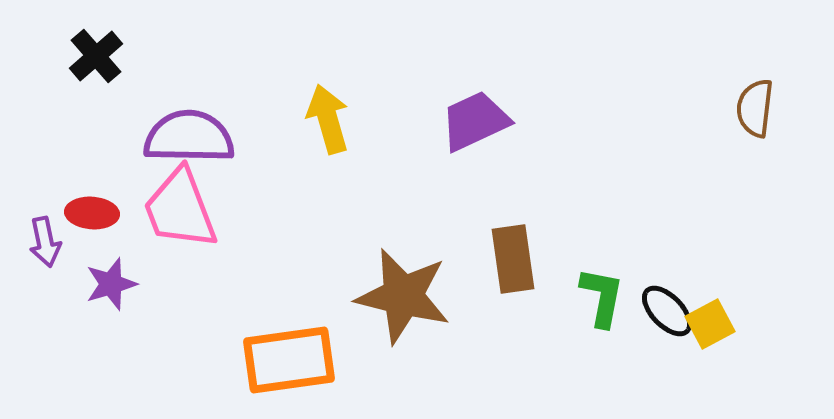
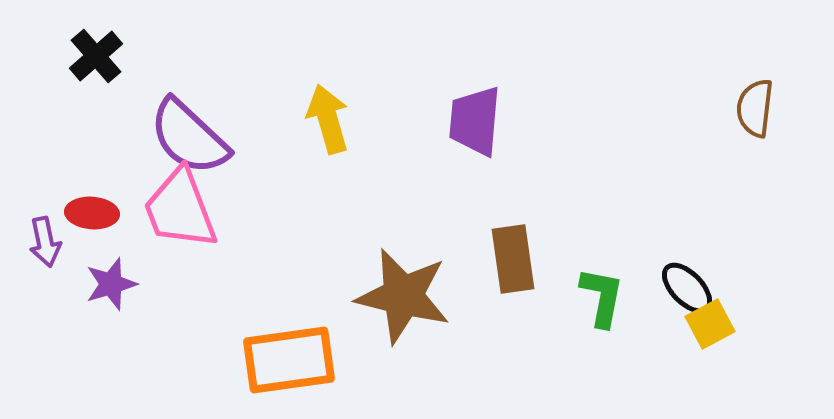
purple trapezoid: rotated 60 degrees counterclockwise
purple semicircle: rotated 138 degrees counterclockwise
black ellipse: moved 20 px right, 23 px up
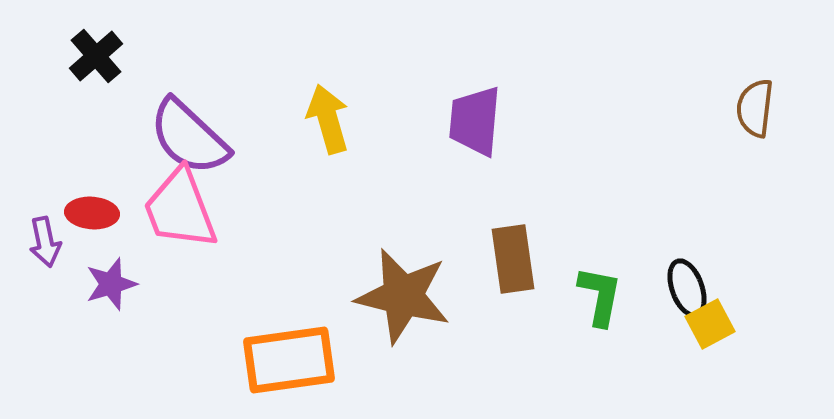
black ellipse: rotated 24 degrees clockwise
green L-shape: moved 2 px left, 1 px up
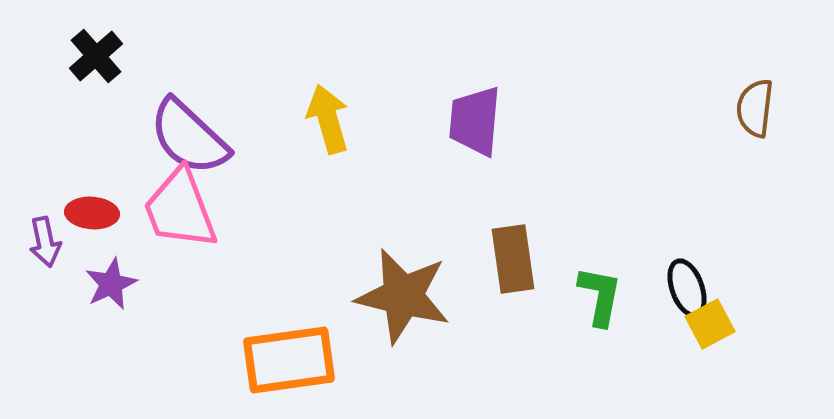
purple star: rotated 8 degrees counterclockwise
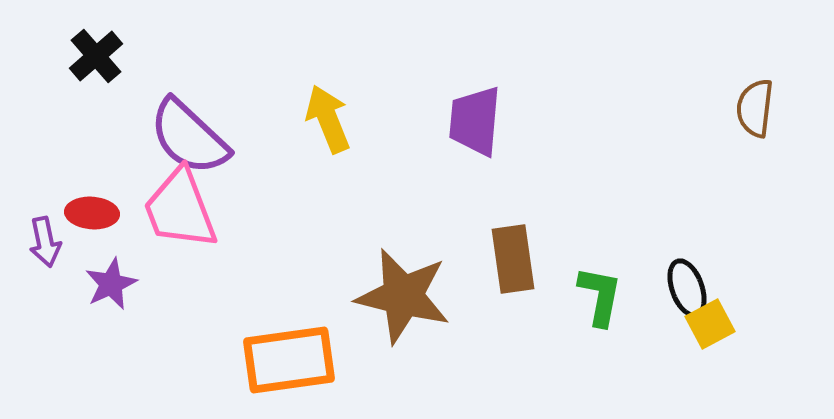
yellow arrow: rotated 6 degrees counterclockwise
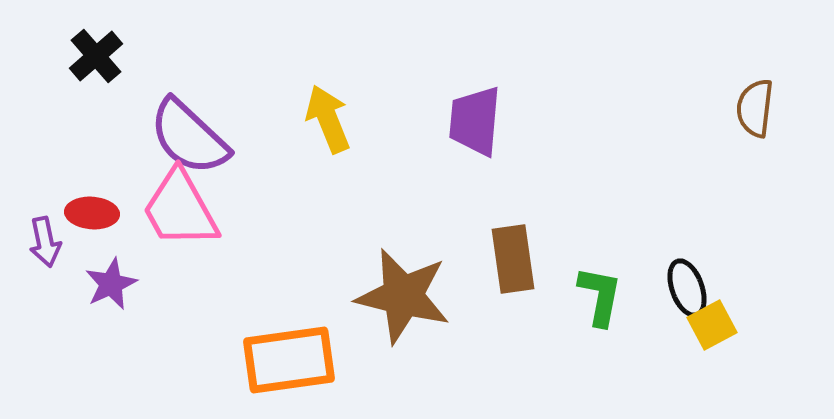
pink trapezoid: rotated 8 degrees counterclockwise
yellow square: moved 2 px right, 1 px down
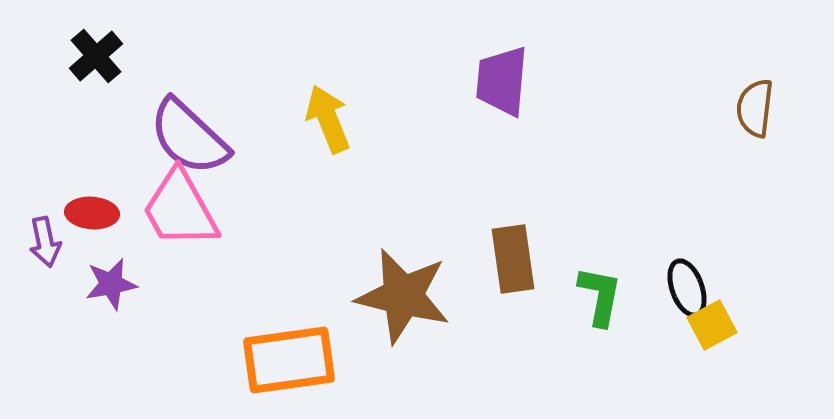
purple trapezoid: moved 27 px right, 40 px up
purple star: rotated 14 degrees clockwise
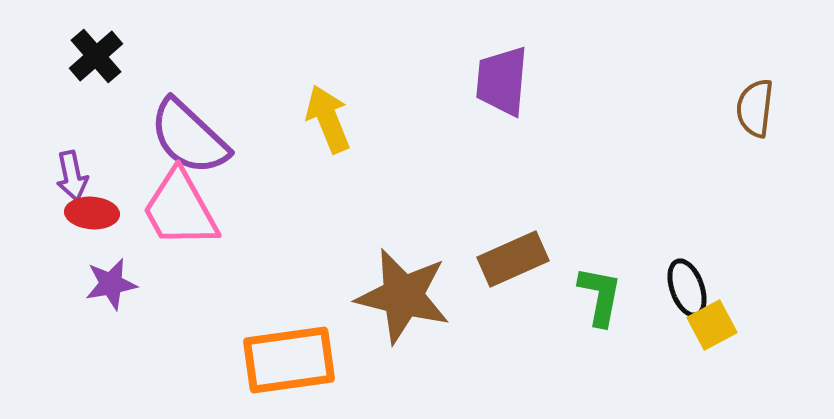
purple arrow: moved 27 px right, 66 px up
brown rectangle: rotated 74 degrees clockwise
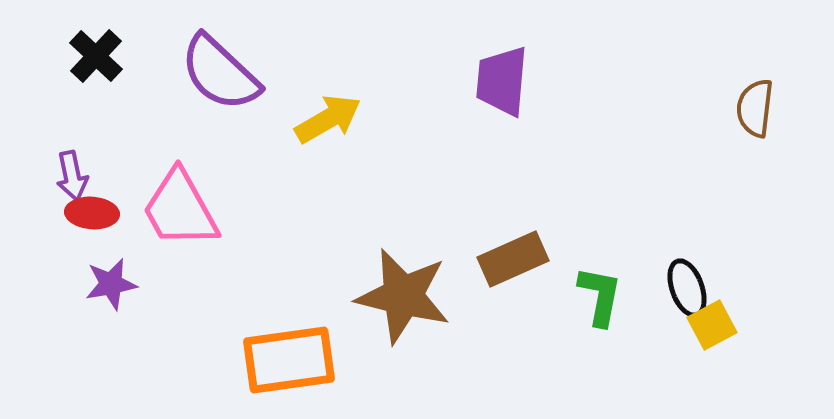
black cross: rotated 6 degrees counterclockwise
yellow arrow: rotated 82 degrees clockwise
purple semicircle: moved 31 px right, 64 px up
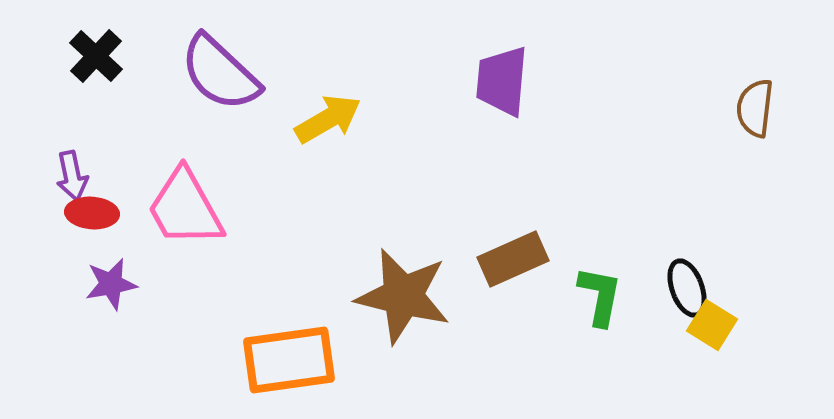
pink trapezoid: moved 5 px right, 1 px up
yellow square: rotated 30 degrees counterclockwise
